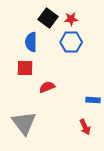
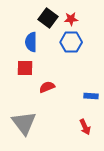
blue rectangle: moved 2 px left, 4 px up
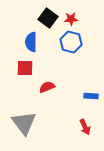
blue hexagon: rotated 15 degrees clockwise
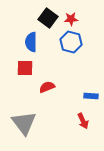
red arrow: moved 2 px left, 6 px up
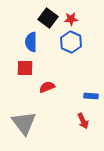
blue hexagon: rotated 10 degrees clockwise
